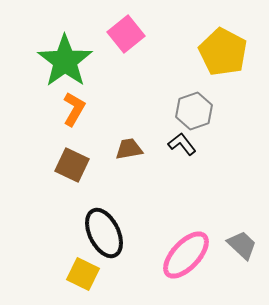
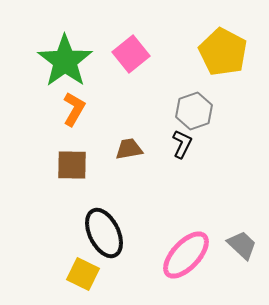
pink square: moved 5 px right, 20 px down
black L-shape: rotated 64 degrees clockwise
brown square: rotated 24 degrees counterclockwise
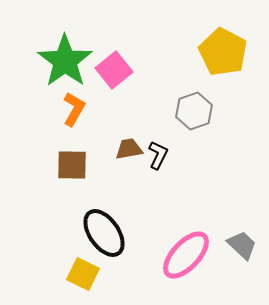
pink square: moved 17 px left, 16 px down
black L-shape: moved 24 px left, 11 px down
black ellipse: rotated 9 degrees counterclockwise
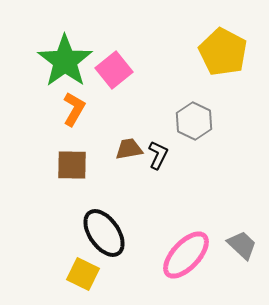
gray hexagon: moved 10 px down; rotated 15 degrees counterclockwise
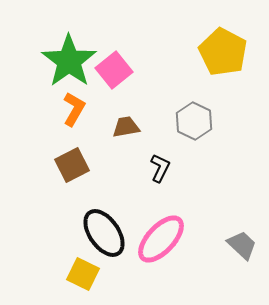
green star: moved 4 px right
brown trapezoid: moved 3 px left, 22 px up
black L-shape: moved 2 px right, 13 px down
brown square: rotated 28 degrees counterclockwise
pink ellipse: moved 25 px left, 16 px up
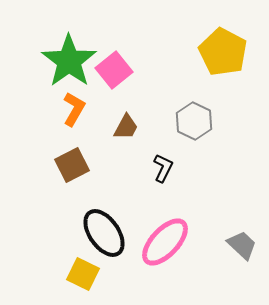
brown trapezoid: rotated 128 degrees clockwise
black L-shape: moved 3 px right
pink ellipse: moved 4 px right, 3 px down
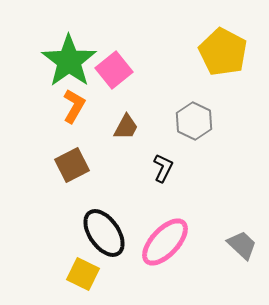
orange L-shape: moved 3 px up
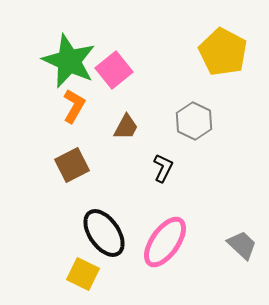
green star: rotated 12 degrees counterclockwise
pink ellipse: rotated 8 degrees counterclockwise
